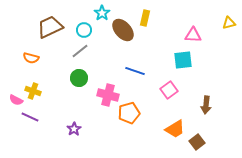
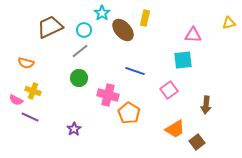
orange semicircle: moved 5 px left, 5 px down
orange pentagon: rotated 25 degrees counterclockwise
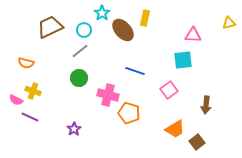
orange pentagon: rotated 15 degrees counterclockwise
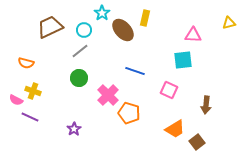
pink square: rotated 30 degrees counterclockwise
pink cross: rotated 30 degrees clockwise
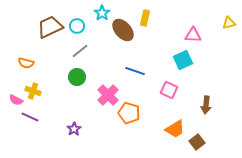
cyan circle: moved 7 px left, 4 px up
cyan square: rotated 18 degrees counterclockwise
green circle: moved 2 px left, 1 px up
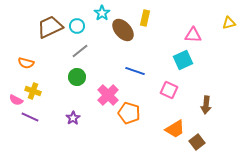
purple star: moved 1 px left, 11 px up
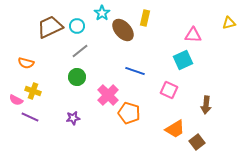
purple star: rotated 24 degrees clockwise
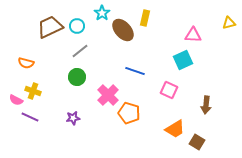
brown square: rotated 21 degrees counterclockwise
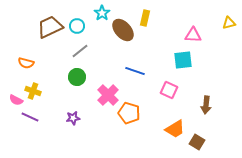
cyan square: rotated 18 degrees clockwise
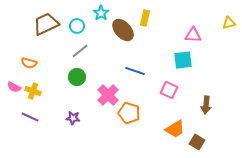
cyan star: moved 1 px left
brown trapezoid: moved 4 px left, 3 px up
orange semicircle: moved 3 px right
pink semicircle: moved 2 px left, 13 px up
purple star: rotated 16 degrees clockwise
